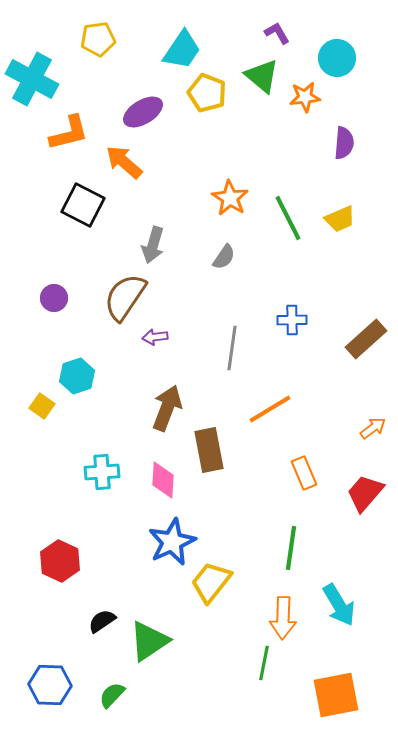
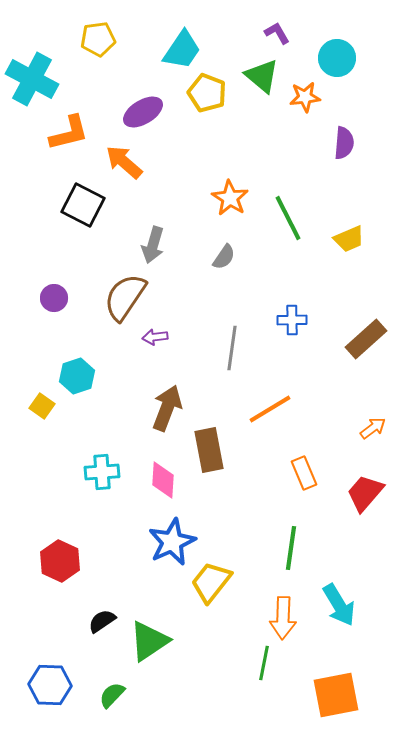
yellow trapezoid at (340, 219): moved 9 px right, 20 px down
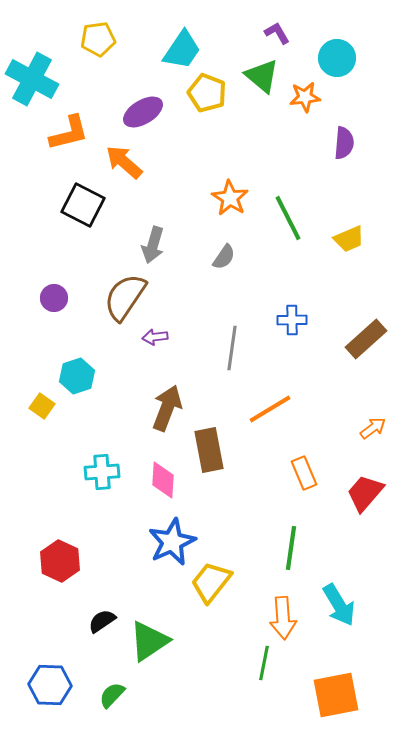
orange arrow at (283, 618): rotated 6 degrees counterclockwise
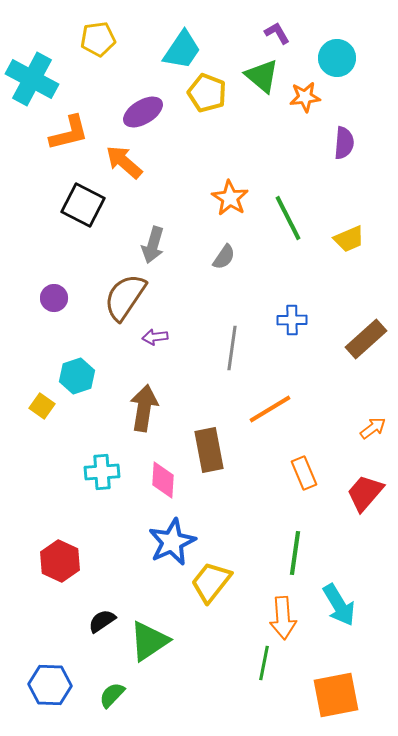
brown arrow at (167, 408): moved 23 px left; rotated 12 degrees counterclockwise
green line at (291, 548): moved 4 px right, 5 px down
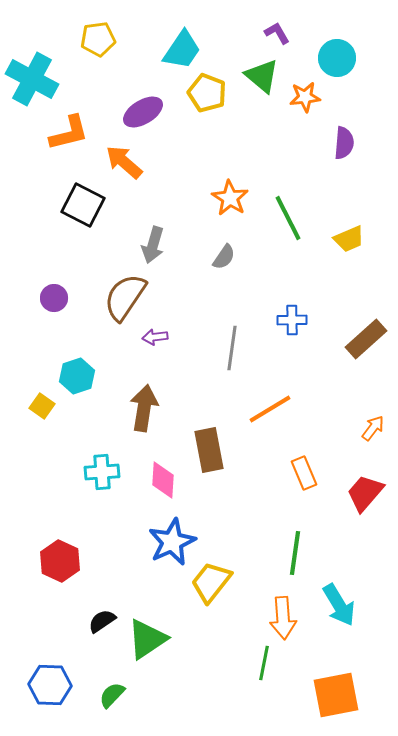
orange arrow at (373, 428): rotated 16 degrees counterclockwise
green triangle at (149, 641): moved 2 px left, 2 px up
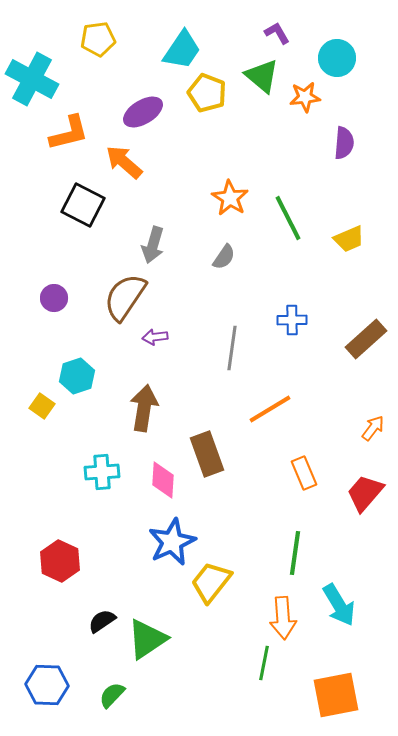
brown rectangle at (209, 450): moved 2 px left, 4 px down; rotated 9 degrees counterclockwise
blue hexagon at (50, 685): moved 3 px left
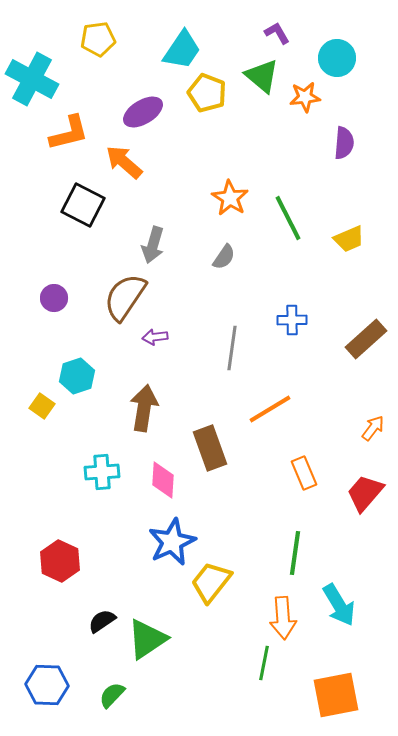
brown rectangle at (207, 454): moved 3 px right, 6 px up
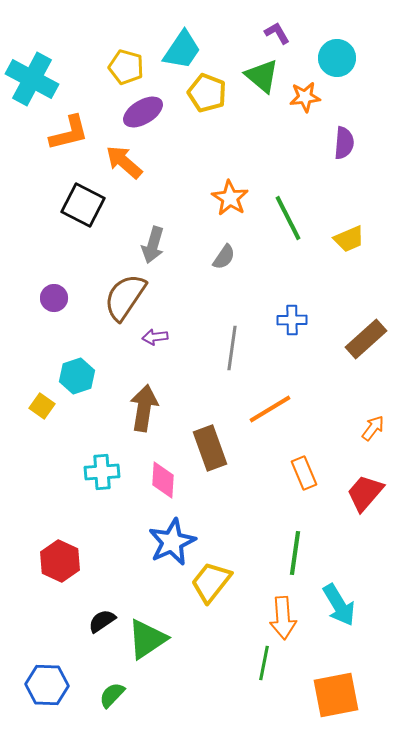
yellow pentagon at (98, 39): moved 28 px right, 28 px down; rotated 24 degrees clockwise
